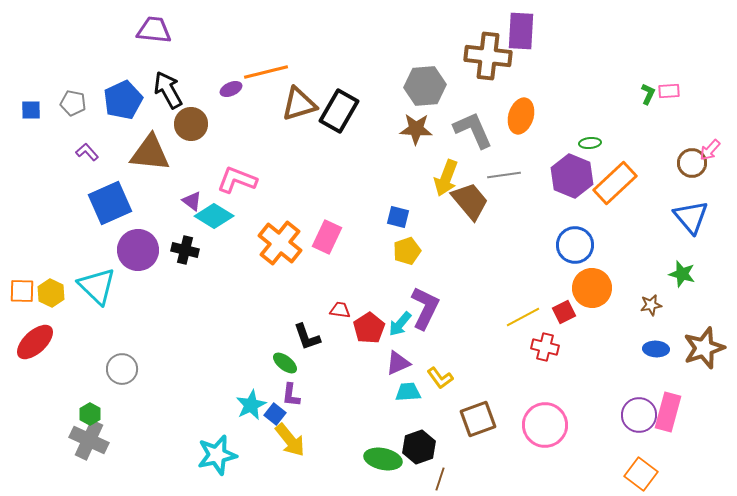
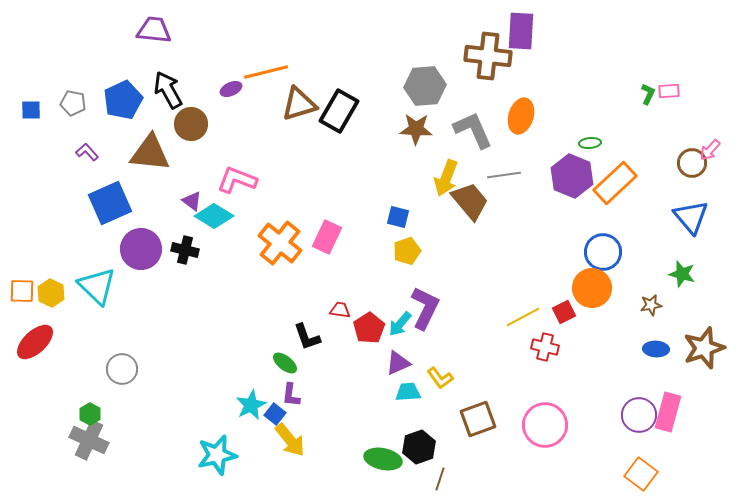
blue circle at (575, 245): moved 28 px right, 7 px down
purple circle at (138, 250): moved 3 px right, 1 px up
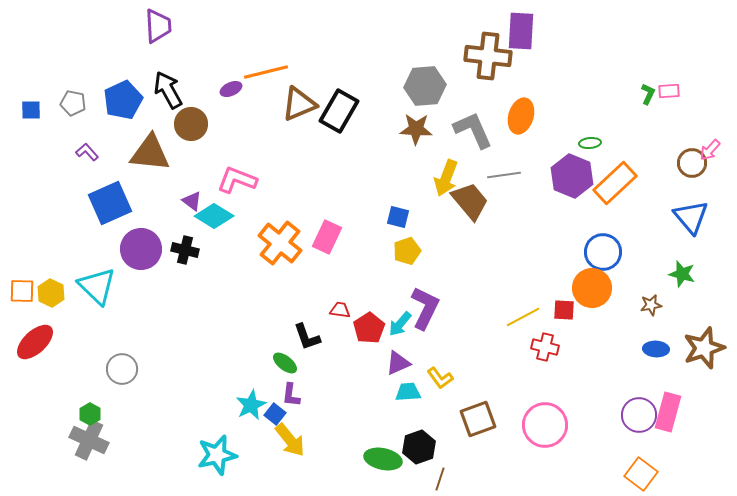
purple trapezoid at (154, 30): moved 4 px right, 4 px up; rotated 81 degrees clockwise
brown triangle at (299, 104): rotated 6 degrees counterclockwise
red square at (564, 312): moved 2 px up; rotated 30 degrees clockwise
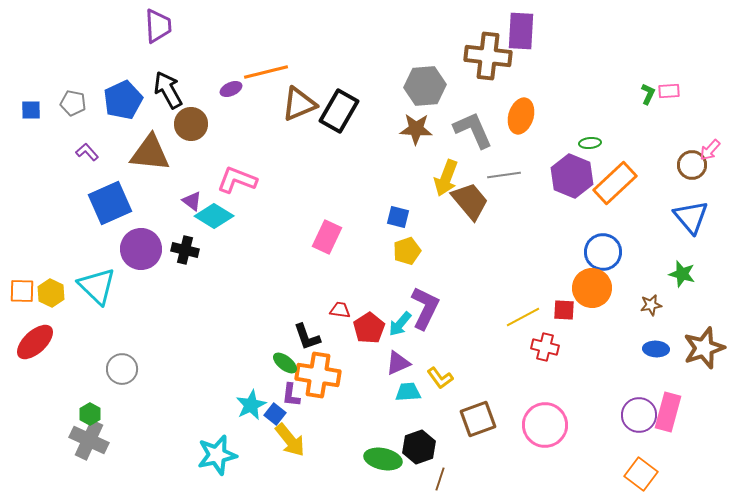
brown circle at (692, 163): moved 2 px down
orange cross at (280, 243): moved 38 px right, 132 px down; rotated 30 degrees counterclockwise
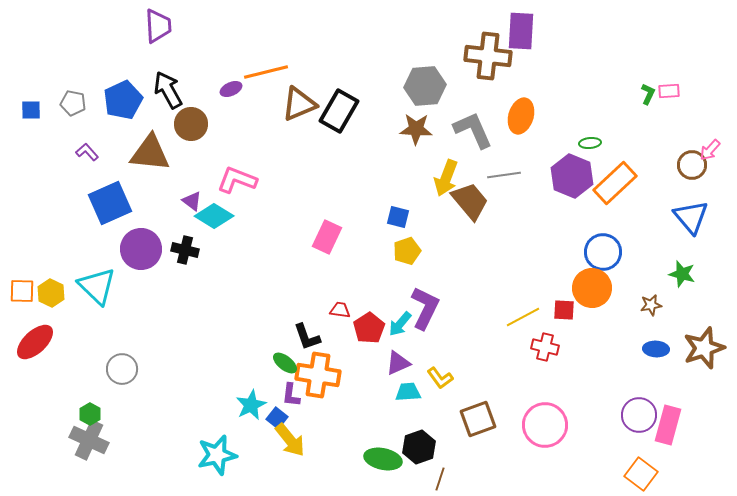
pink rectangle at (668, 412): moved 13 px down
blue square at (275, 414): moved 2 px right, 4 px down
